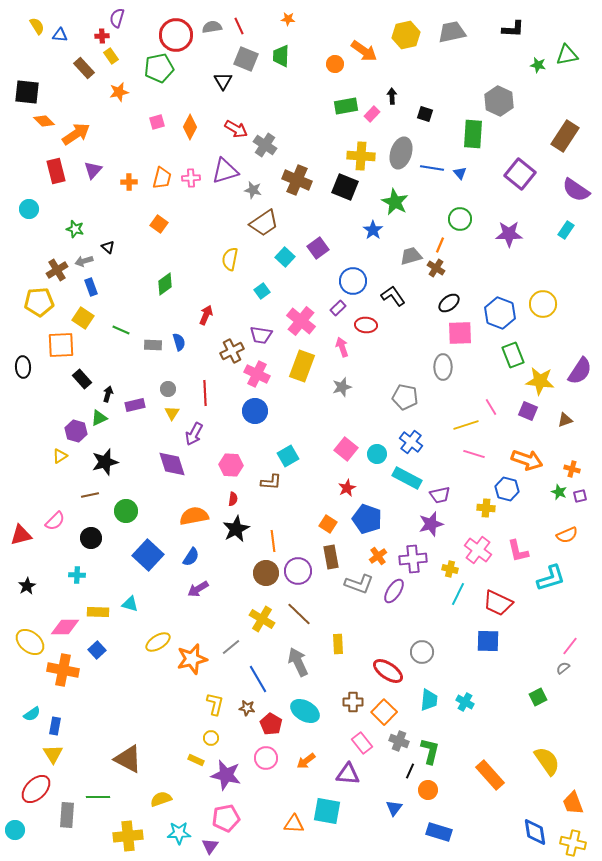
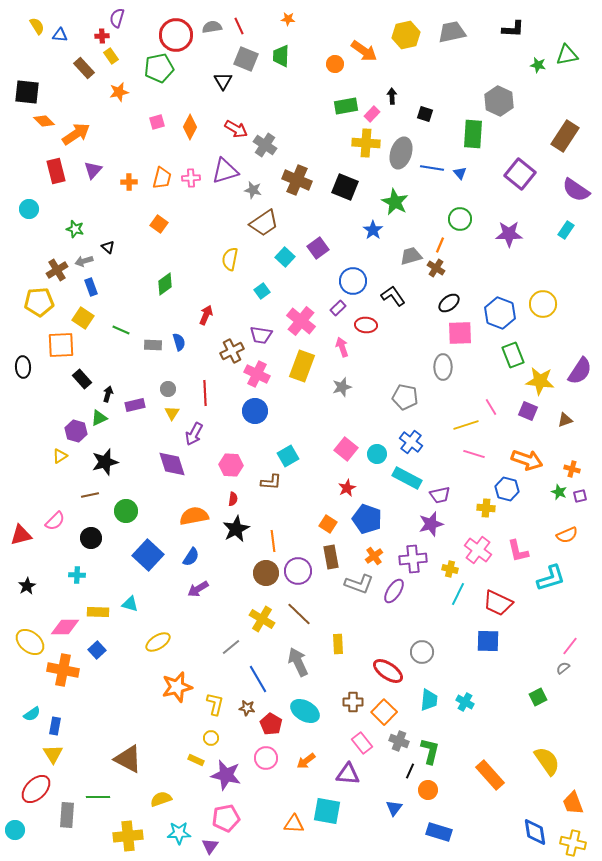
yellow cross at (361, 156): moved 5 px right, 13 px up
orange cross at (378, 556): moved 4 px left
orange star at (192, 659): moved 15 px left, 28 px down
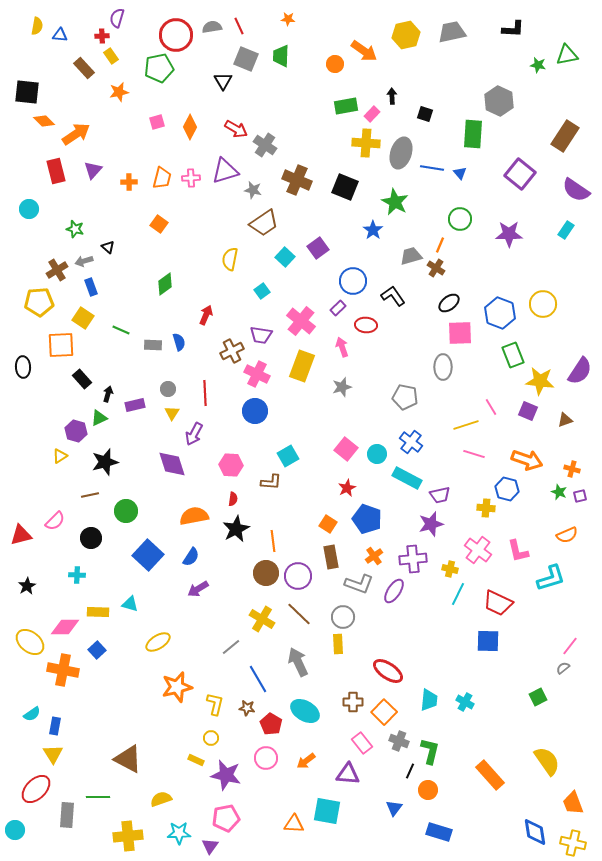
yellow semicircle at (37, 26): rotated 42 degrees clockwise
purple circle at (298, 571): moved 5 px down
gray circle at (422, 652): moved 79 px left, 35 px up
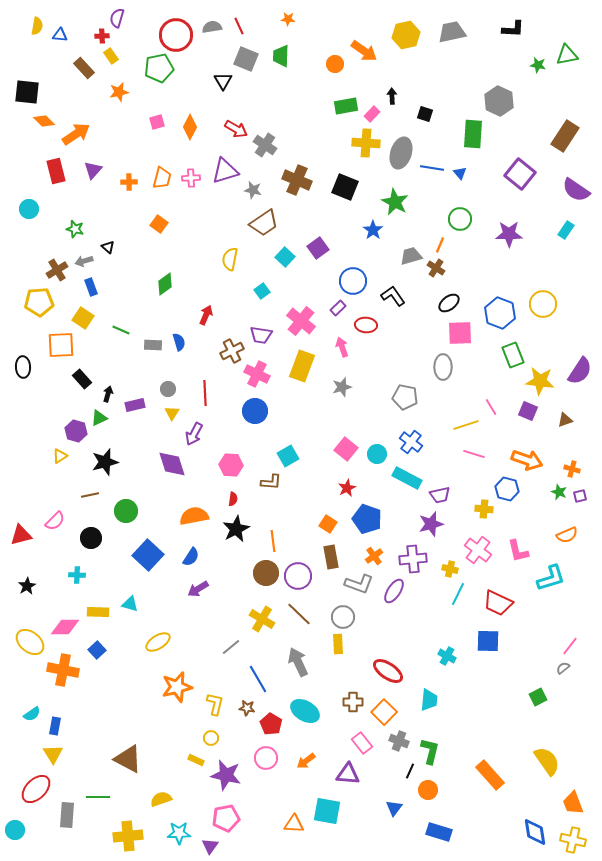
yellow cross at (486, 508): moved 2 px left, 1 px down
cyan cross at (465, 702): moved 18 px left, 46 px up
yellow cross at (573, 843): moved 3 px up
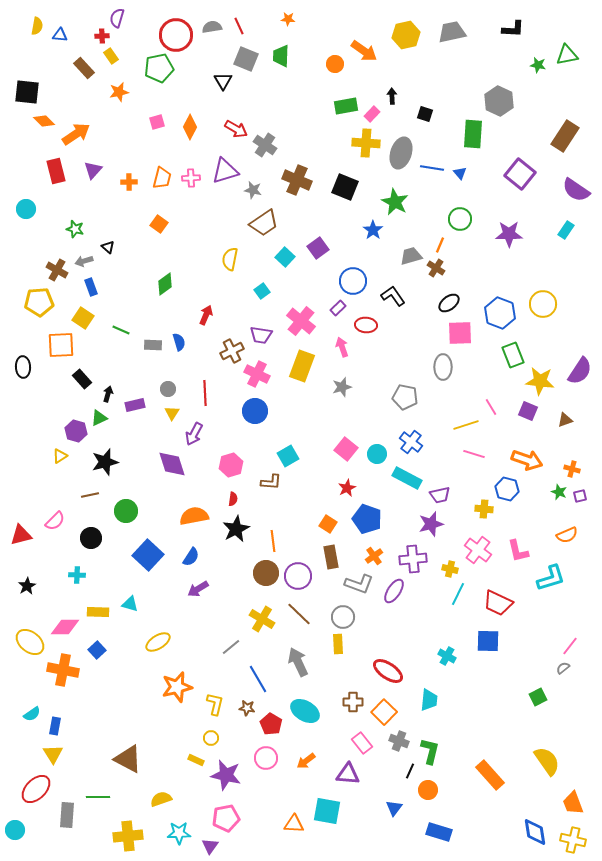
cyan circle at (29, 209): moved 3 px left
brown cross at (57, 270): rotated 30 degrees counterclockwise
pink hexagon at (231, 465): rotated 20 degrees counterclockwise
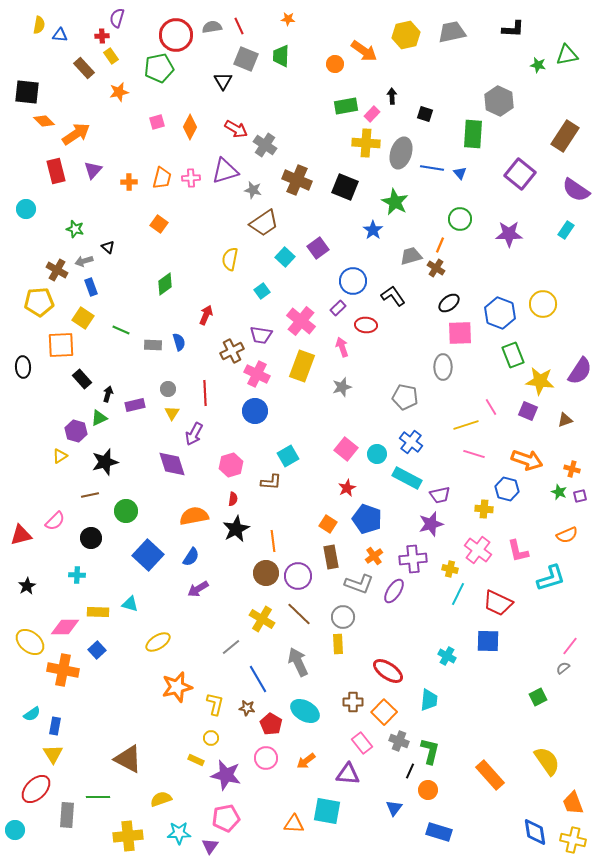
yellow semicircle at (37, 26): moved 2 px right, 1 px up
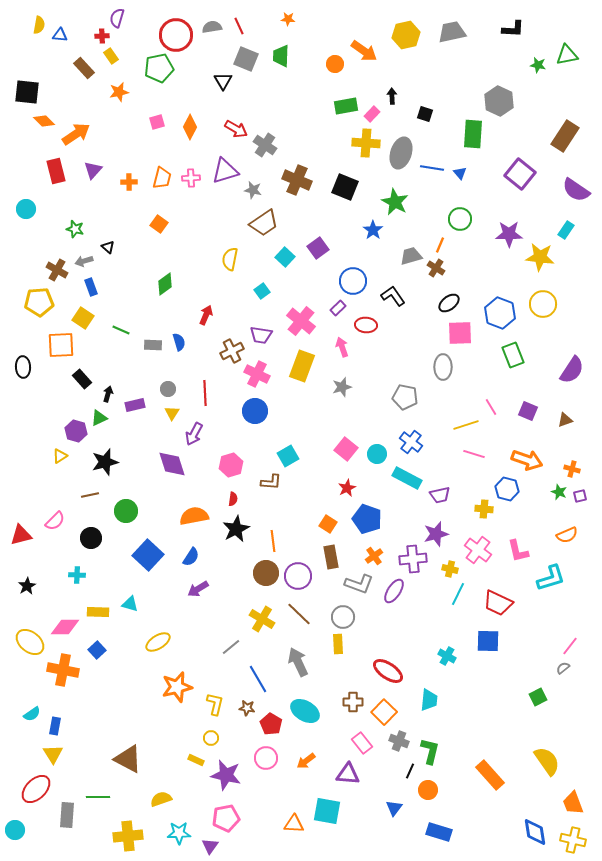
purple semicircle at (580, 371): moved 8 px left, 1 px up
yellow star at (540, 381): moved 124 px up
purple star at (431, 524): moved 5 px right, 10 px down
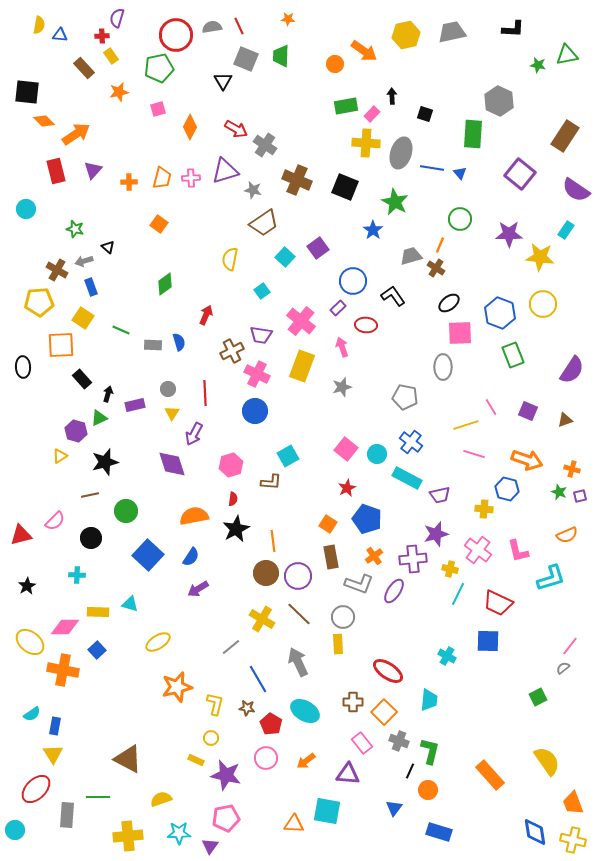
pink square at (157, 122): moved 1 px right, 13 px up
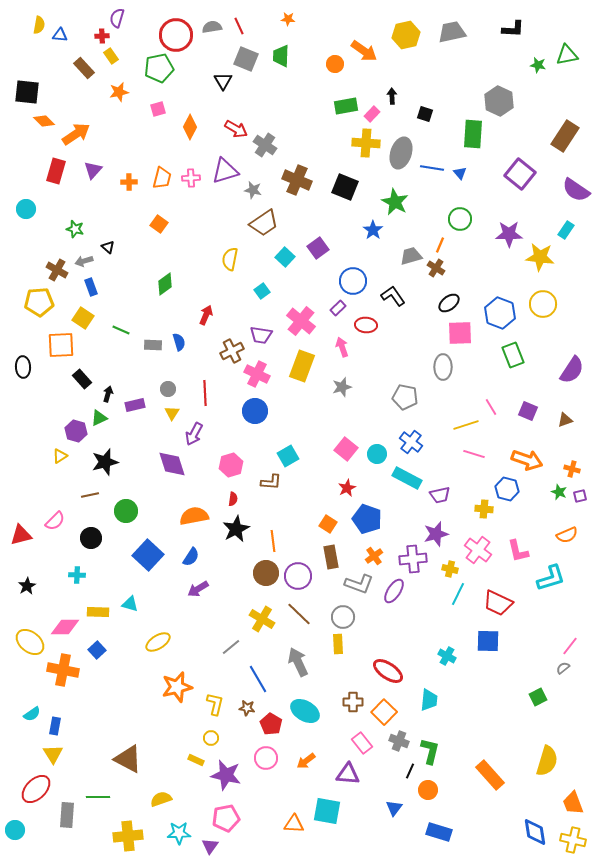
red rectangle at (56, 171): rotated 30 degrees clockwise
yellow semicircle at (547, 761): rotated 52 degrees clockwise
